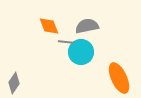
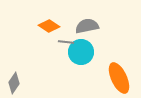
orange diamond: rotated 35 degrees counterclockwise
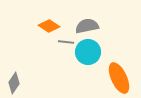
cyan circle: moved 7 px right
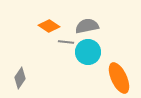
gray diamond: moved 6 px right, 5 px up
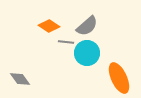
gray semicircle: rotated 150 degrees clockwise
cyan circle: moved 1 px left, 1 px down
gray diamond: moved 1 px down; rotated 70 degrees counterclockwise
